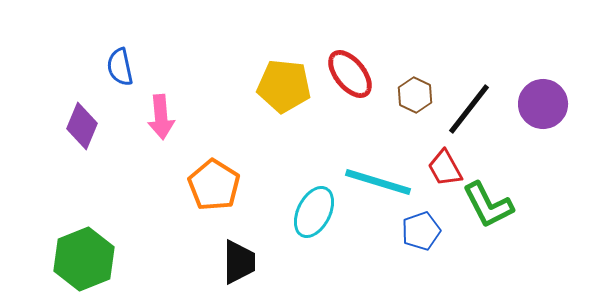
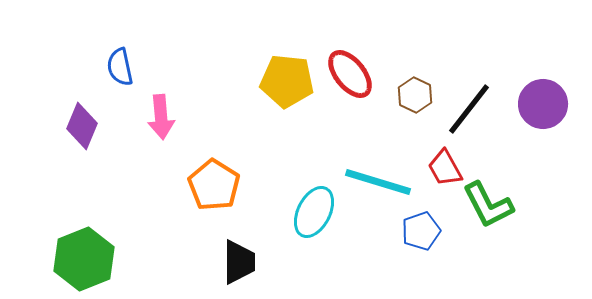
yellow pentagon: moved 3 px right, 5 px up
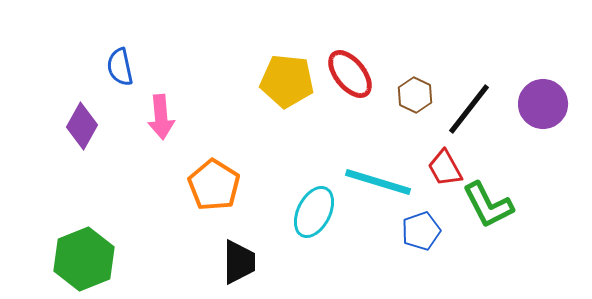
purple diamond: rotated 6 degrees clockwise
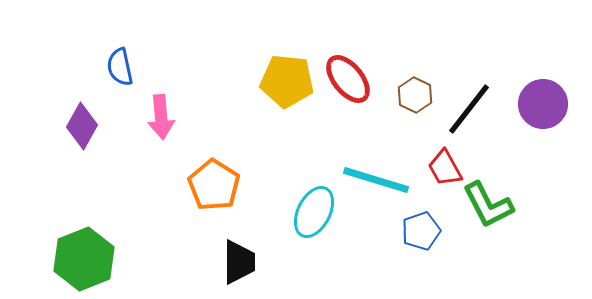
red ellipse: moved 2 px left, 5 px down
cyan line: moved 2 px left, 2 px up
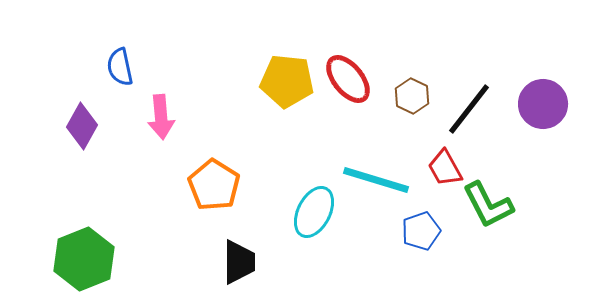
brown hexagon: moved 3 px left, 1 px down
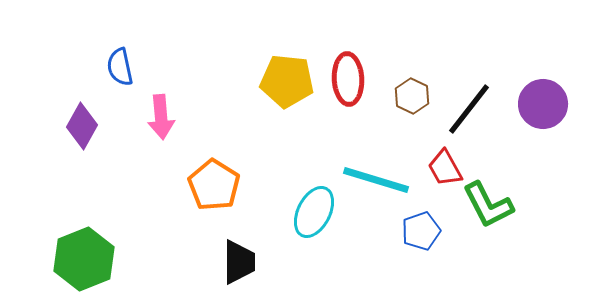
red ellipse: rotated 36 degrees clockwise
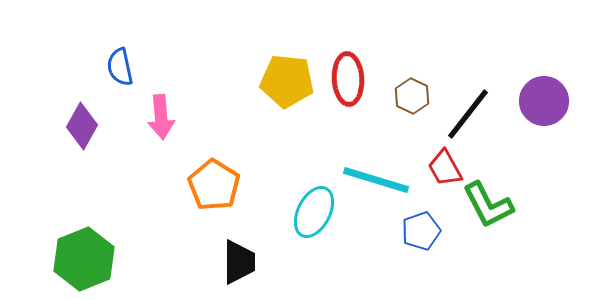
purple circle: moved 1 px right, 3 px up
black line: moved 1 px left, 5 px down
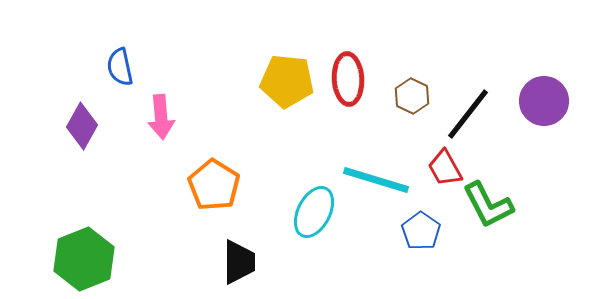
blue pentagon: rotated 18 degrees counterclockwise
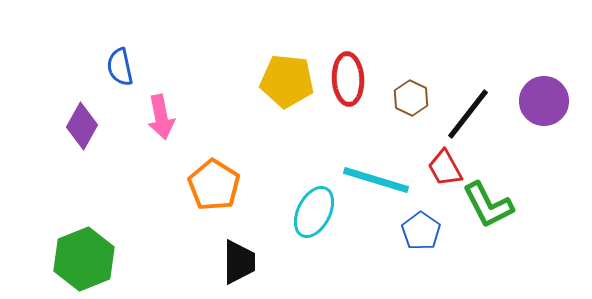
brown hexagon: moved 1 px left, 2 px down
pink arrow: rotated 6 degrees counterclockwise
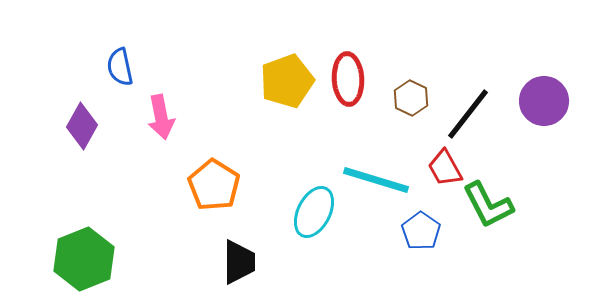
yellow pentagon: rotated 26 degrees counterclockwise
